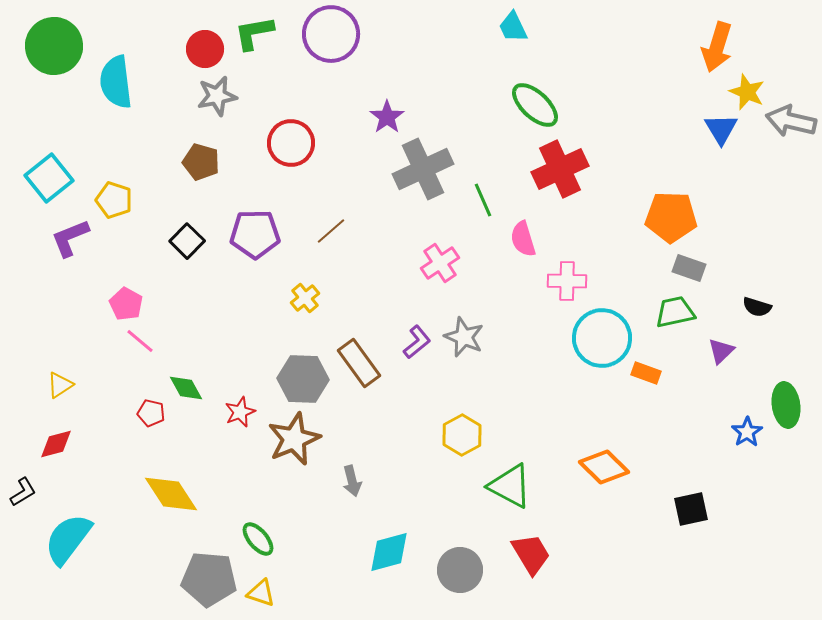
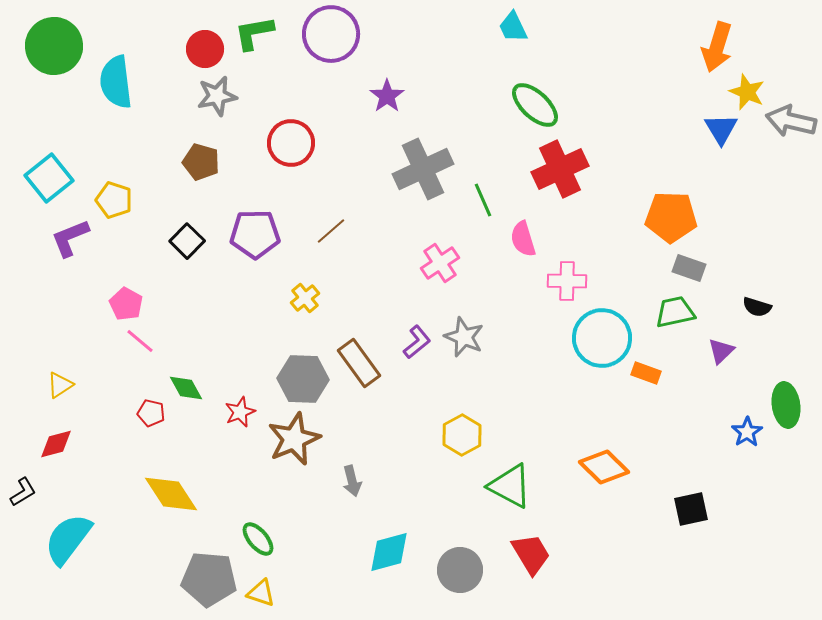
purple star at (387, 117): moved 21 px up
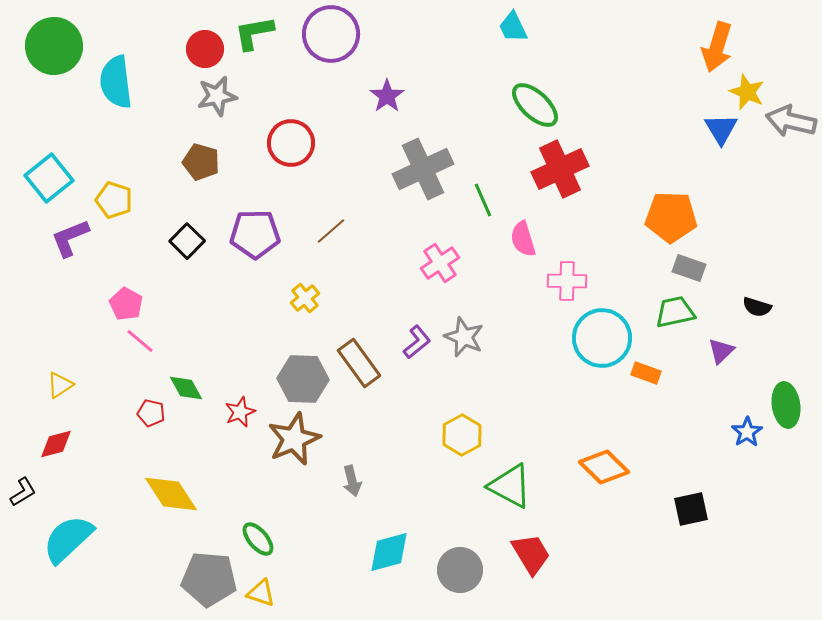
cyan semicircle at (68, 539): rotated 10 degrees clockwise
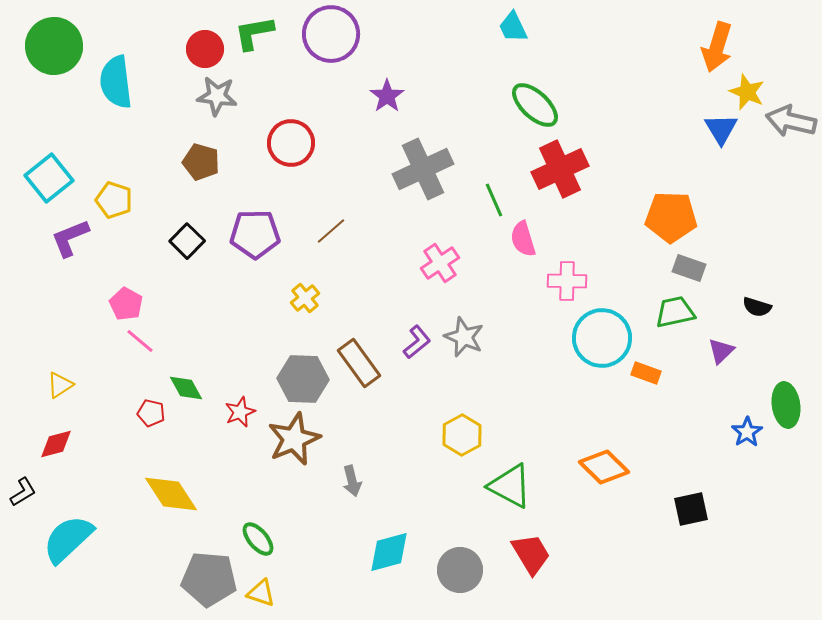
gray star at (217, 96): rotated 18 degrees clockwise
green line at (483, 200): moved 11 px right
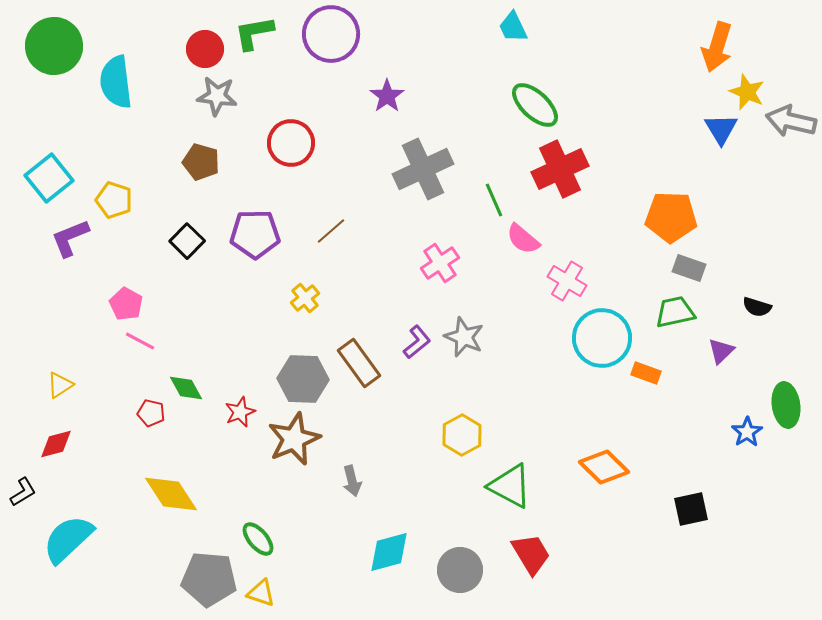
pink semicircle at (523, 239): rotated 33 degrees counterclockwise
pink cross at (567, 281): rotated 30 degrees clockwise
pink line at (140, 341): rotated 12 degrees counterclockwise
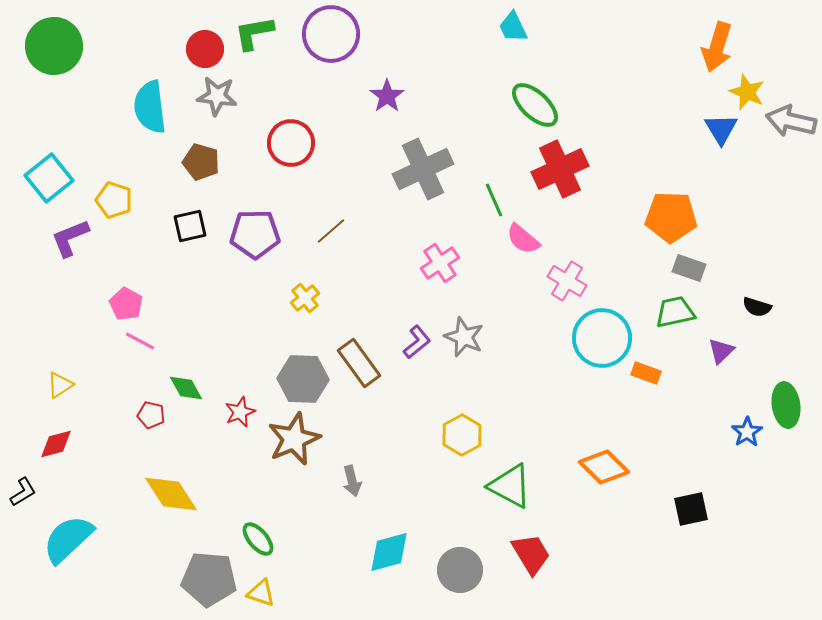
cyan semicircle at (116, 82): moved 34 px right, 25 px down
black square at (187, 241): moved 3 px right, 15 px up; rotated 32 degrees clockwise
red pentagon at (151, 413): moved 2 px down
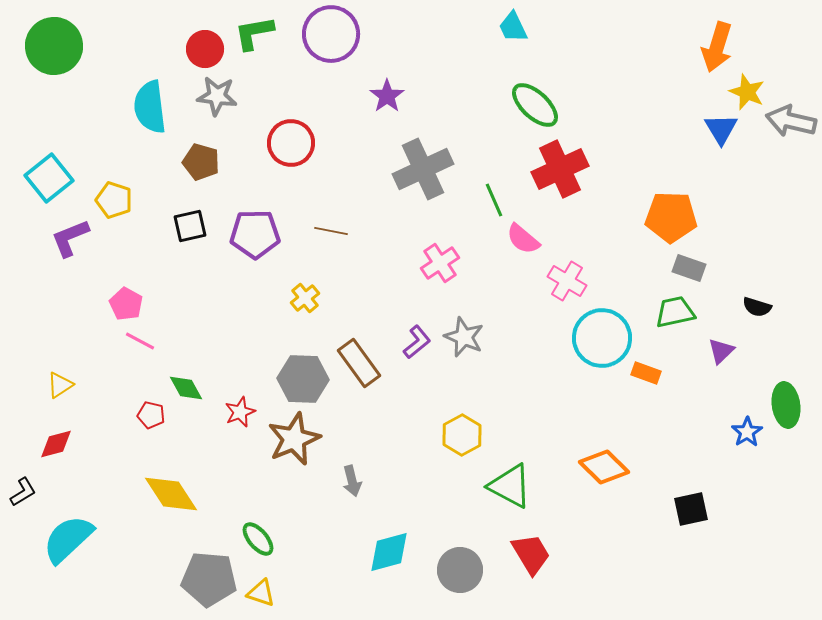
brown line at (331, 231): rotated 52 degrees clockwise
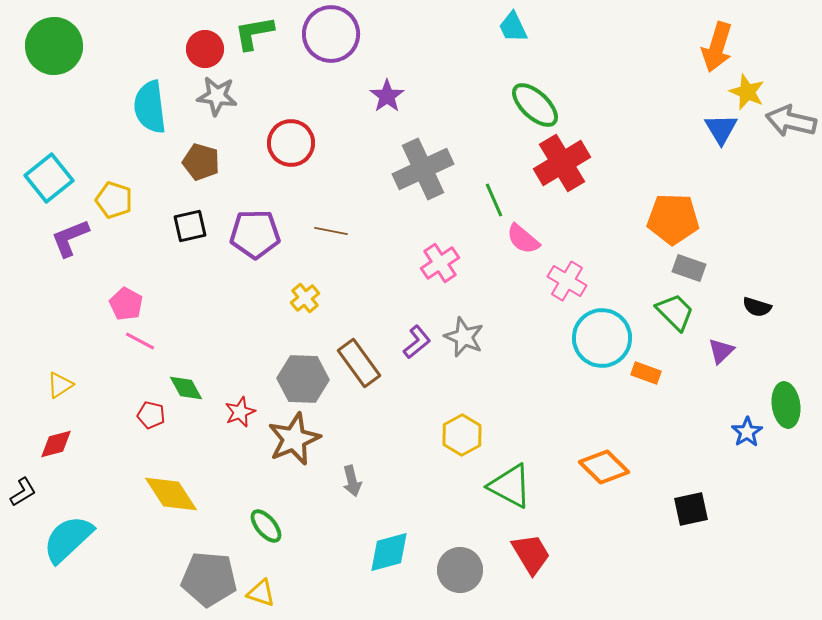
red cross at (560, 169): moved 2 px right, 6 px up; rotated 6 degrees counterclockwise
orange pentagon at (671, 217): moved 2 px right, 2 px down
green trapezoid at (675, 312): rotated 57 degrees clockwise
green ellipse at (258, 539): moved 8 px right, 13 px up
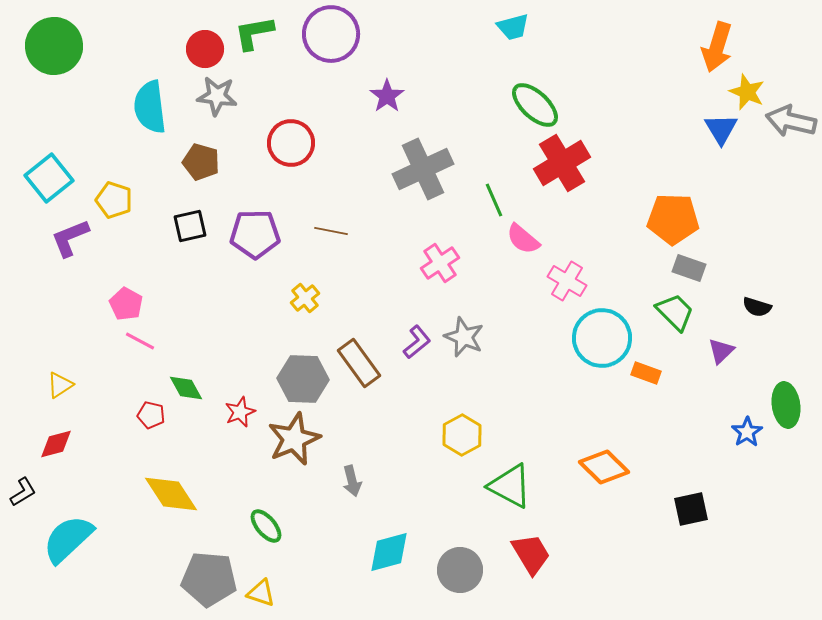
cyan trapezoid at (513, 27): rotated 80 degrees counterclockwise
